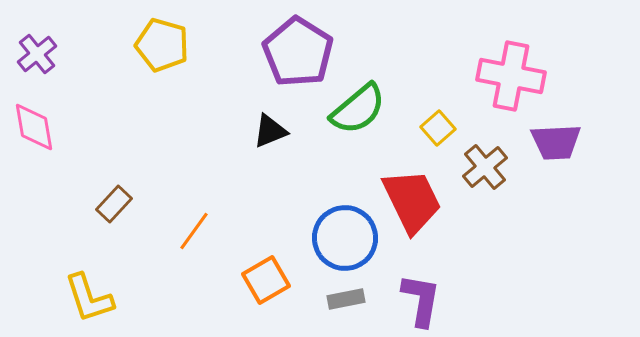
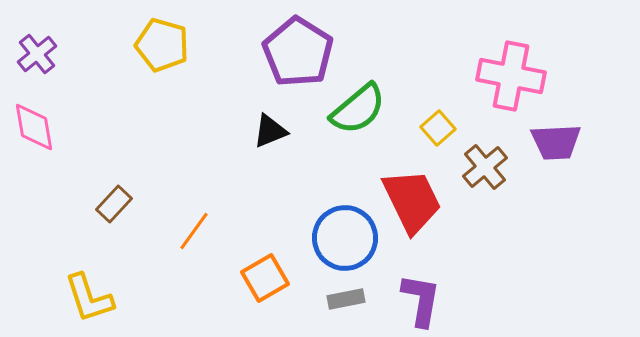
orange square: moved 1 px left, 2 px up
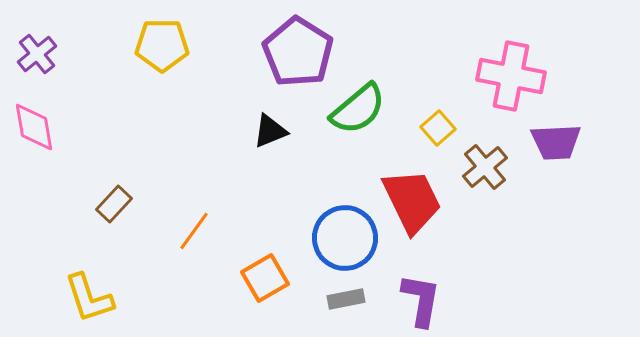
yellow pentagon: rotated 16 degrees counterclockwise
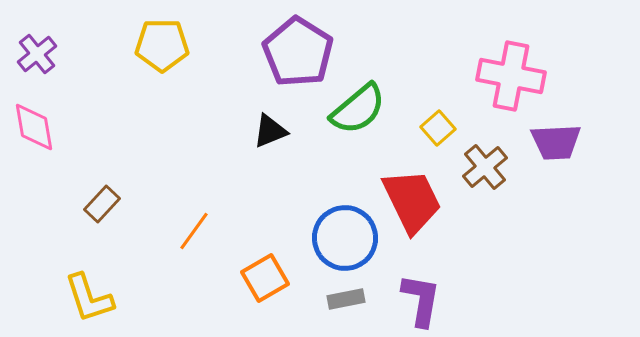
brown rectangle: moved 12 px left
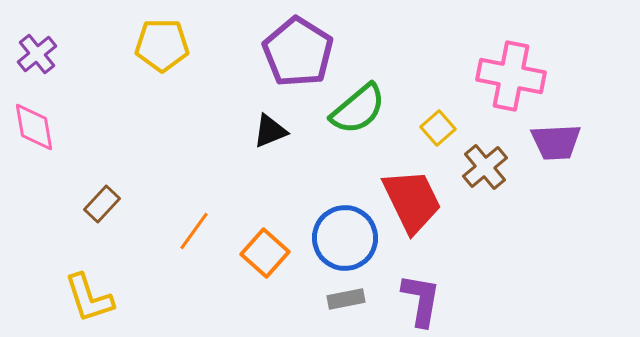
orange square: moved 25 px up; rotated 18 degrees counterclockwise
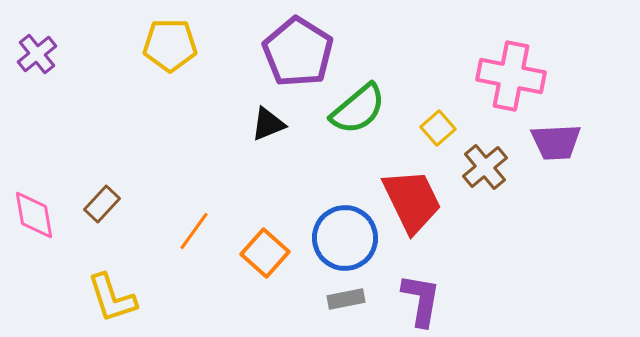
yellow pentagon: moved 8 px right
pink diamond: moved 88 px down
black triangle: moved 2 px left, 7 px up
yellow L-shape: moved 23 px right
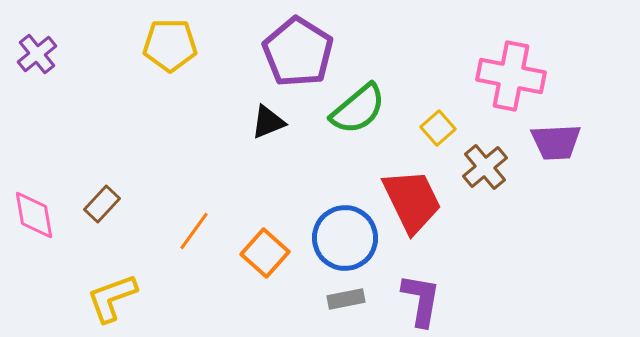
black triangle: moved 2 px up
yellow L-shape: rotated 88 degrees clockwise
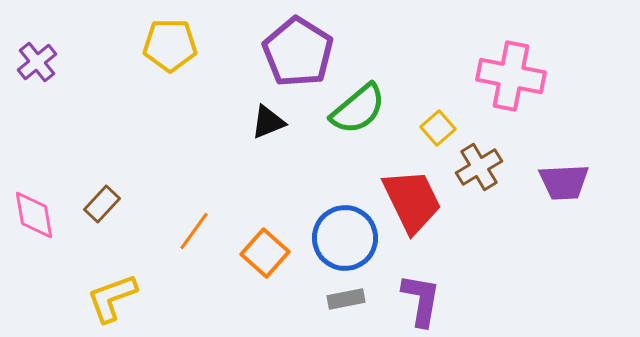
purple cross: moved 8 px down
purple trapezoid: moved 8 px right, 40 px down
brown cross: moved 6 px left; rotated 9 degrees clockwise
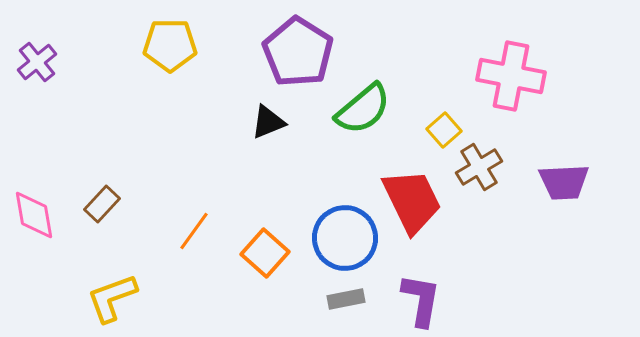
green semicircle: moved 5 px right
yellow square: moved 6 px right, 2 px down
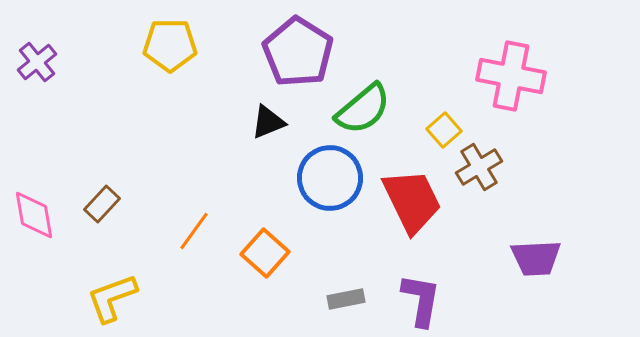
purple trapezoid: moved 28 px left, 76 px down
blue circle: moved 15 px left, 60 px up
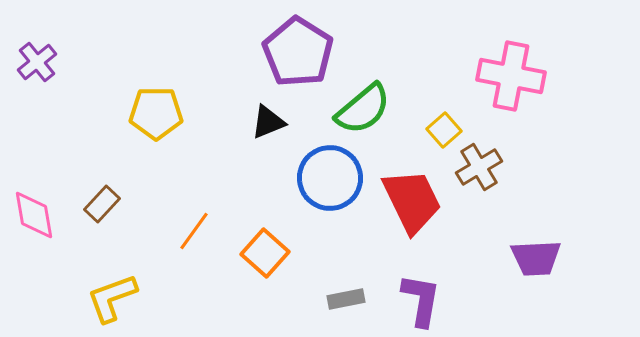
yellow pentagon: moved 14 px left, 68 px down
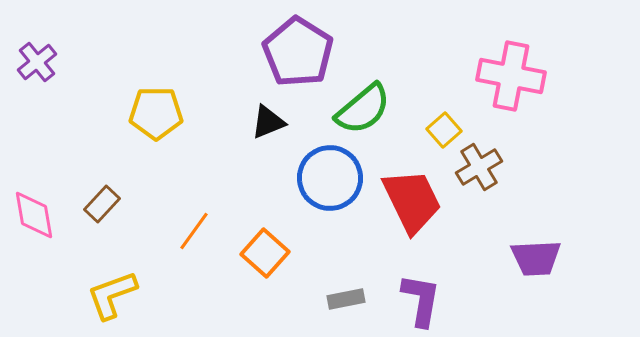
yellow L-shape: moved 3 px up
